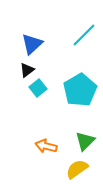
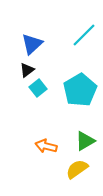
green triangle: rotated 15 degrees clockwise
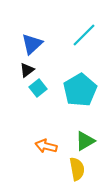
yellow semicircle: rotated 115 degrees clockwise
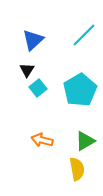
blue triangle: moved 1 px right, 4 px up
black triangle: rotated 21 degrees counterclockwise
orange arrow: moved 4 px left, 6 px up
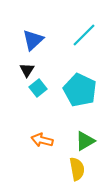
cyan pentagon: rotated 16 degrees counterclockwise
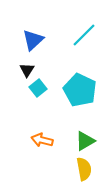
yellow semicircle: moved 7 px right
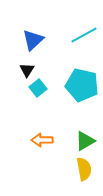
cyan line: rotated 16 degrees clockwise
cyan pentagon: moved 2 px right, 5 px up; rotated 12 degrees counterclockwise
orange arrow: rotated 15 degrees counterclockwise
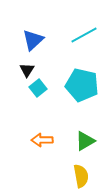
yellow semicircle: moved 3 px left, 7 px down
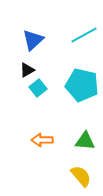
black triangle: rotated 28 degrees clockwise
green triangle: rotated 35 degrees clockwise
yellow semicircle: rotated 30 degrees counterclockwise
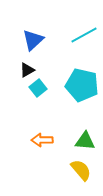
yellow semicircle: moved 6 px up
